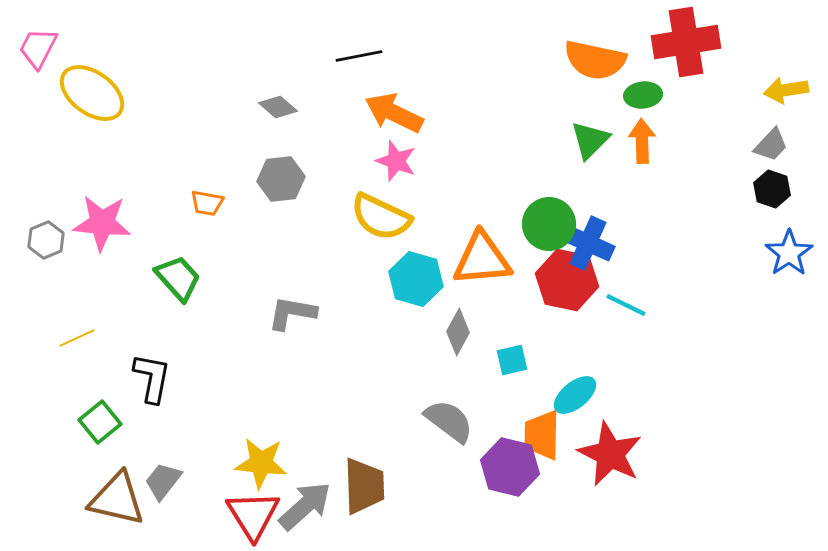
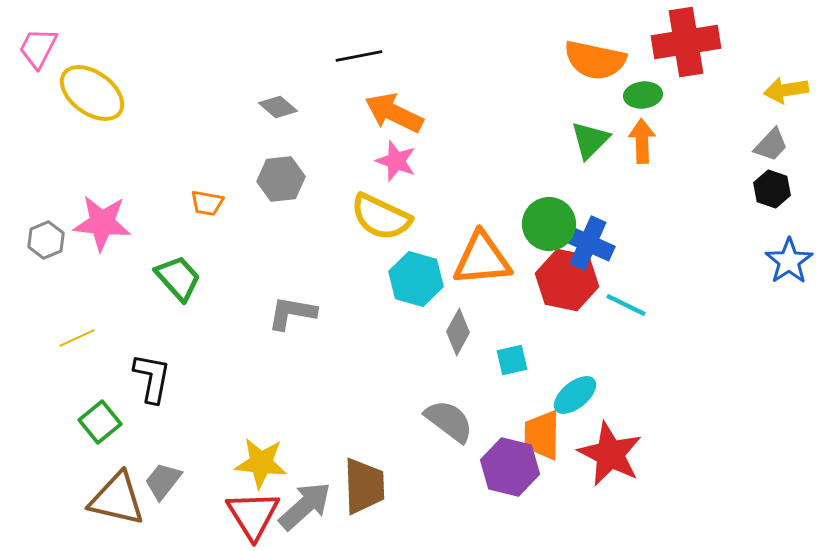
blue star at (789, 253): moved 8 px down
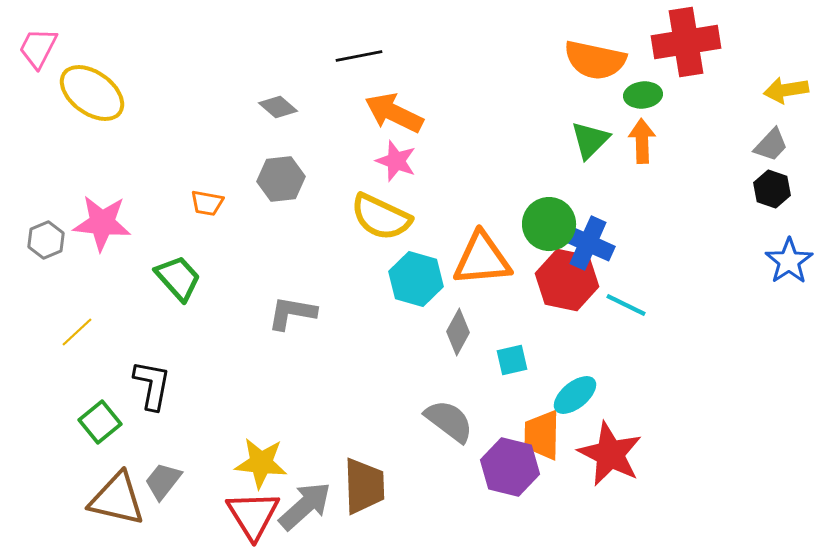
yellow line at (77, 338): moved 6 px up; rotated 18 degrees counterclockwise
black L-shape at (152, 378): moved 7 px down
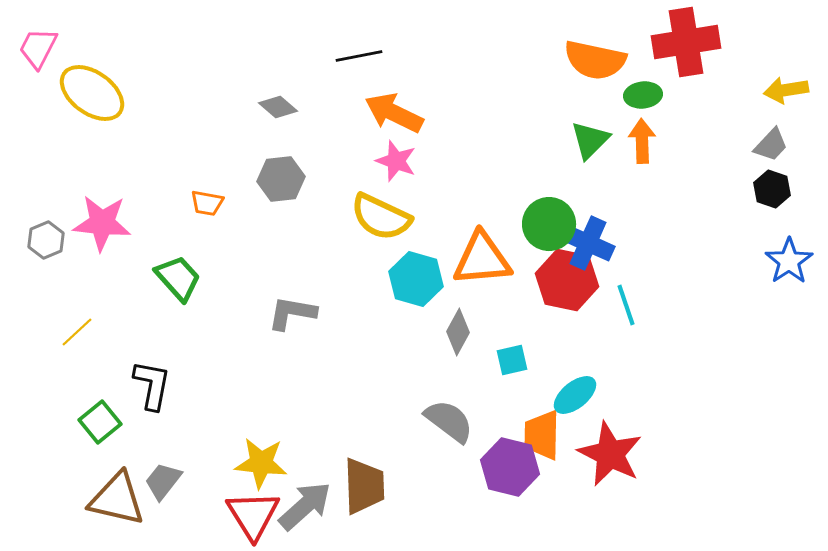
cyan line at (626, 305): rotated 45 degrees clockwise
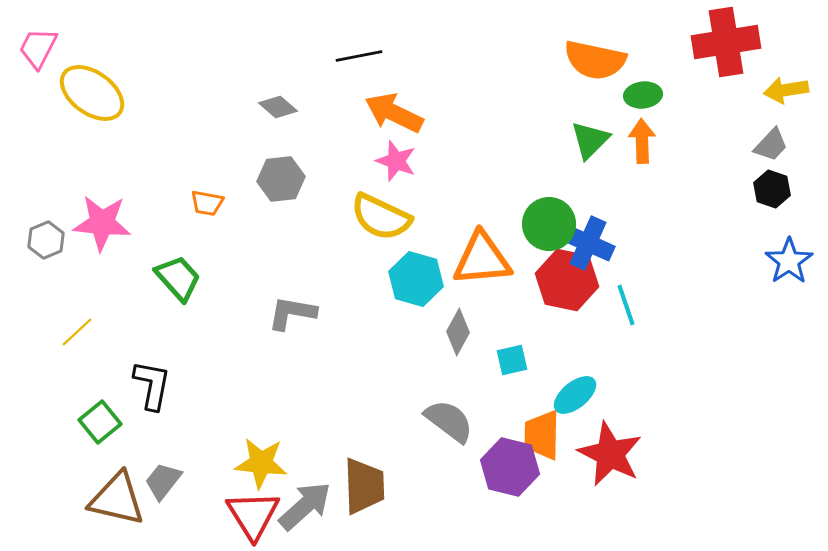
red cross at (686, 42): moved 40 px right
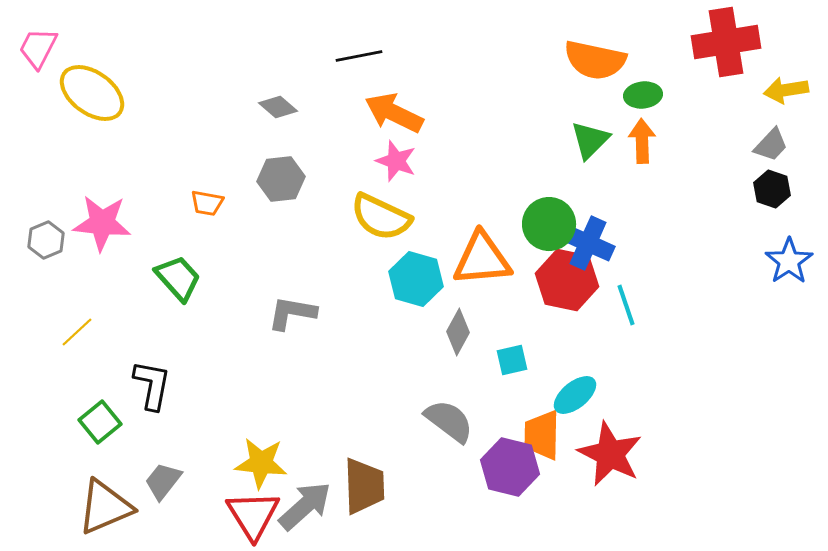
brown triangle at (117, 499): moved 12 px left, 8 px down; rotated 36 degrees counterclockwise
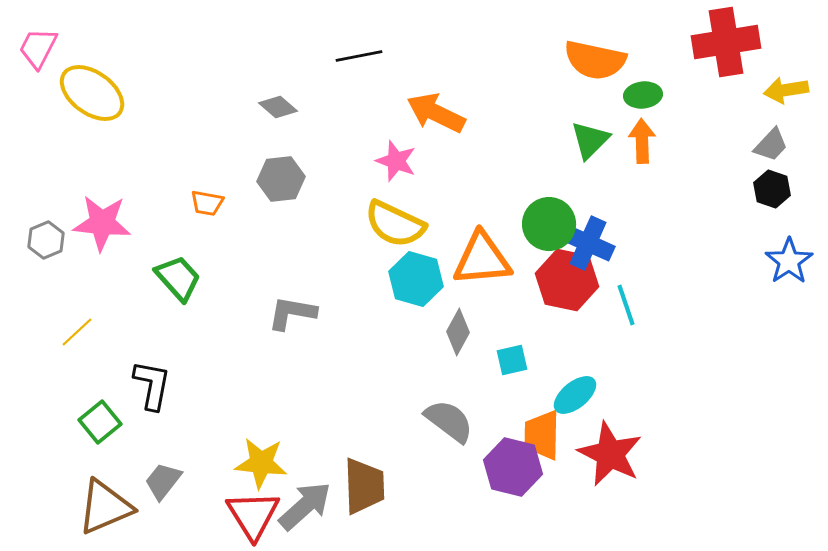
orange arrow at (394, 113): moved 42 px right
yellow semicircle at (381, 217): moved 14 px right, 7 px down
purple hexagon at (510, 467): moved 3 px right
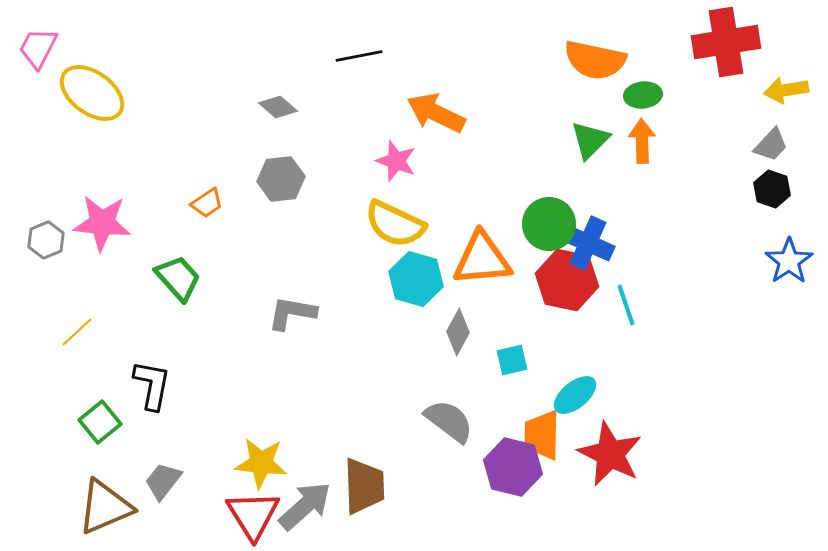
orange trapezoid at (207, 203): rotated 44 degrees counterclockwise
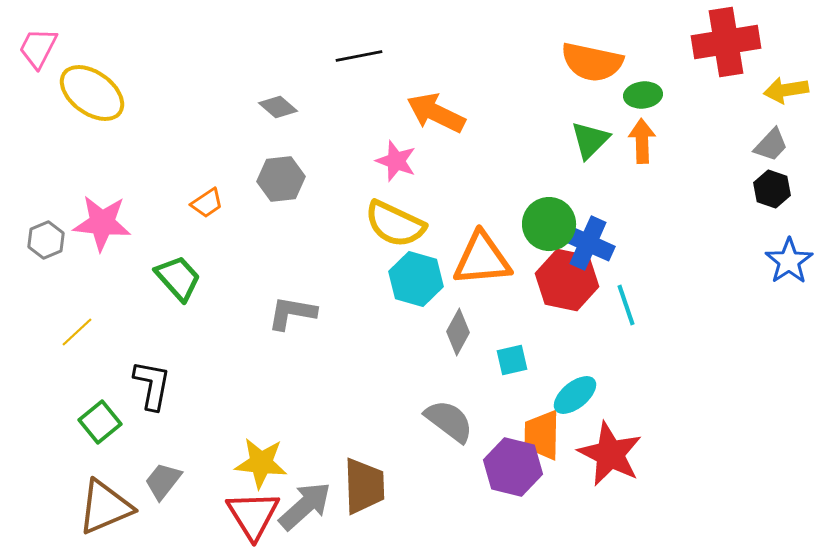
orange semicircle at (595, 60): moved 3 px left, 2 px down
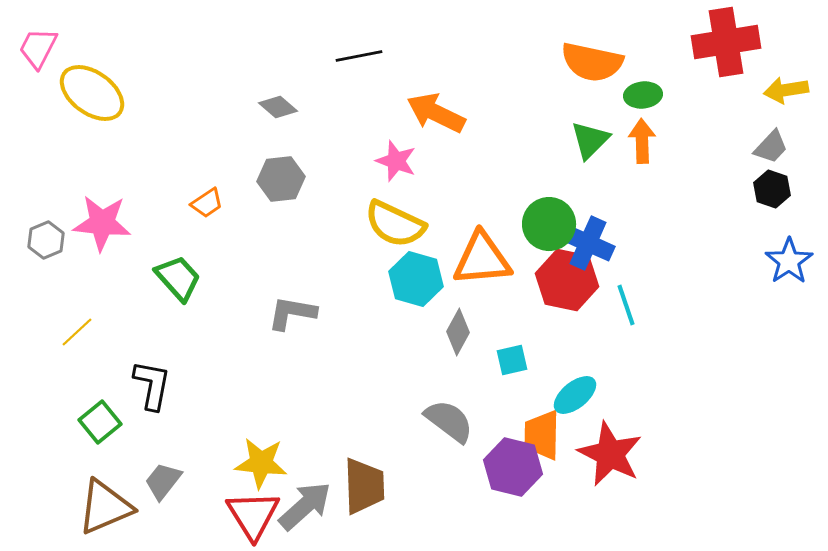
gray trapezoid at (771, 145): moved 2 px down
